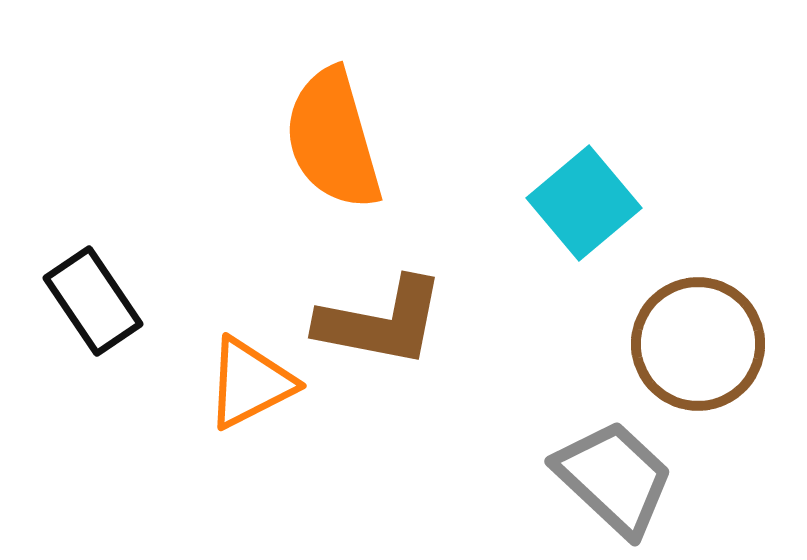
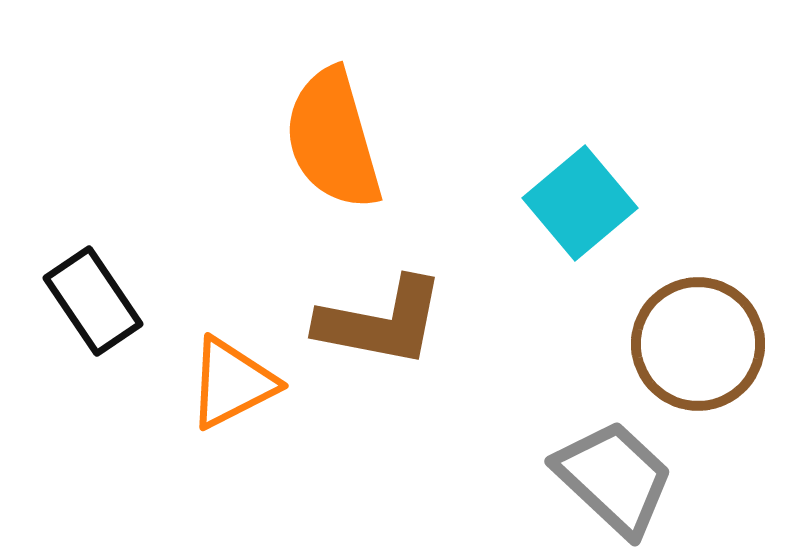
cyan square: moved 4 px left
orange triangle: moved 18 px left
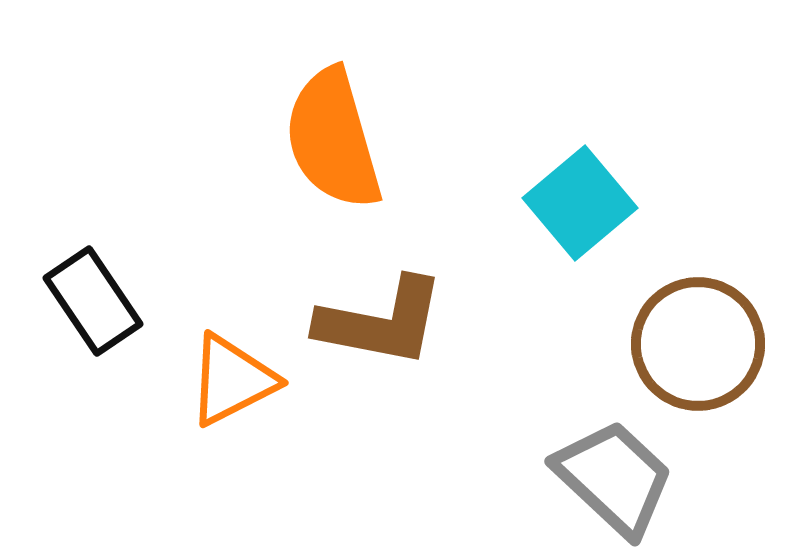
orange triangle: moved 3 px up
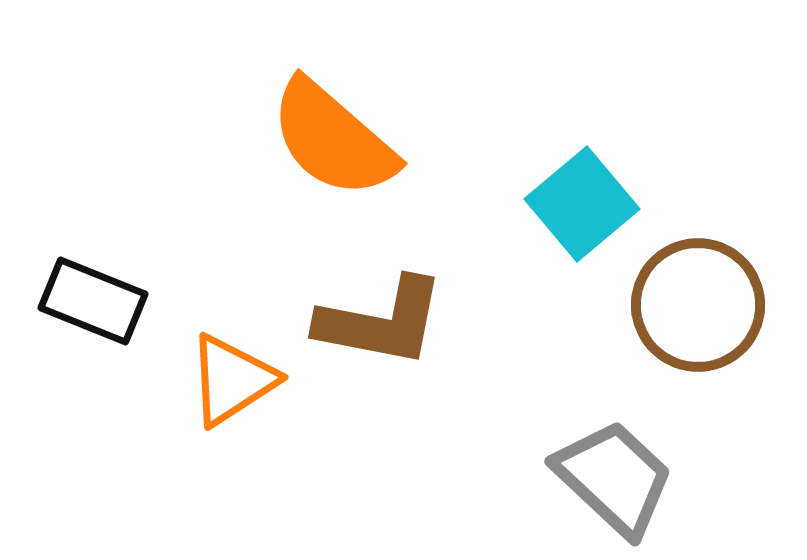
orange semicircle: rotated 33 degrees counterclockwise
cyan square: moved 2 px right, 1 px down
black rectangle: rotated 34 degrees counterclockwise
brown circle: moved 39 px up
orange triangle: rotated 6 degrees counterclockwise
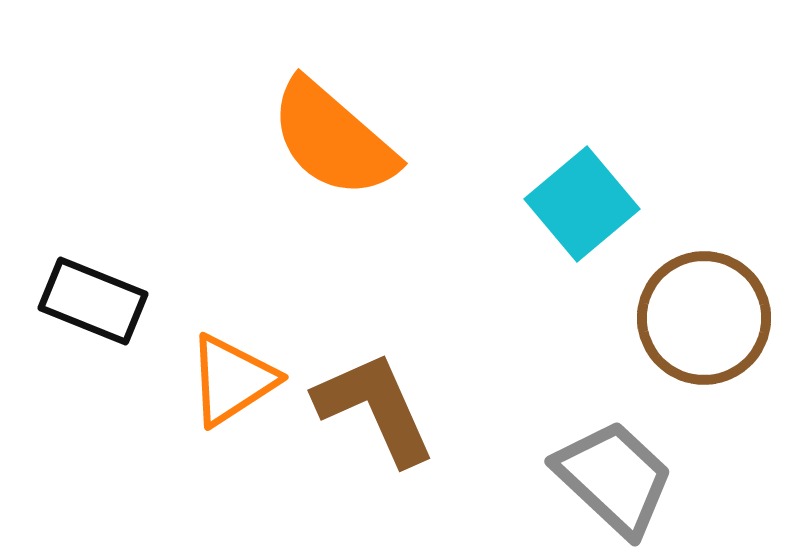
brown circle: moved 6 px right, 13 px down
brown L-shape: moved 6 px left, 86 px down; rotated 125 degrees counterclockwise
